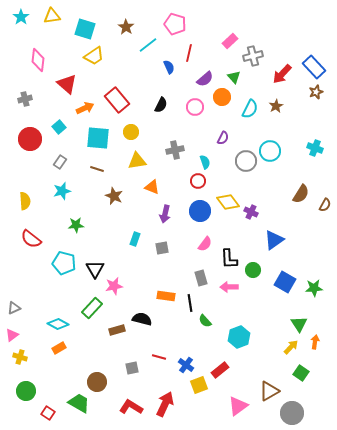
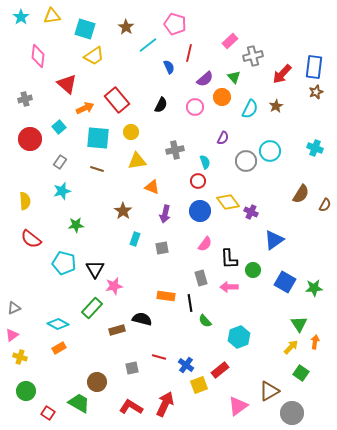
pink diamond at (38, 60): moved 4 px up
blue rectangle at (314, 67): rotated 50 degrees clockwise
brown star at (114, 196): moved 9 px right, 15 px down; rotated 12 degrees clockwise
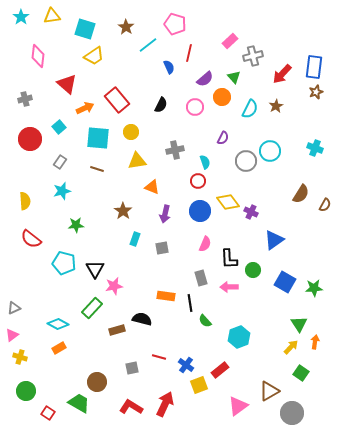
pink semicircle at (205, 244): rotated 14 degrees counterclockwise
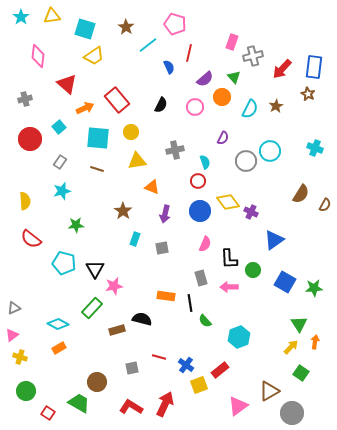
pink rectangle at (230, 41): moved 2 px right, 1 px down; rotated 28 degrees counterclockwise
red arrow at (282, 74): moved 5 px up
brown star at (316, 92): moved 8 px left, 2 px down; rotated 24 degrees counterclockwise
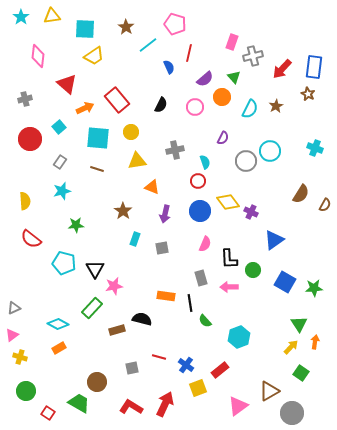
cyan square at (85, 29): rotated 15 degrees counterclockwise
yellow square at (199, 385): moved 1 px left, 3 px down
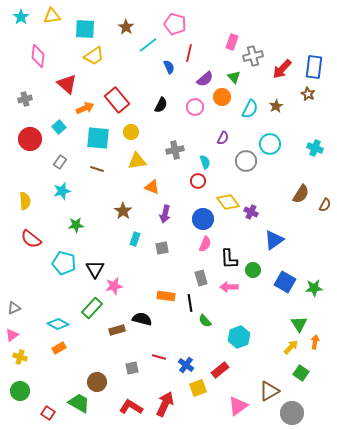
cyan circle at (270, 151): moved 7 px up
blue circle at (200, 211): moved 3 px right, 8 px down
green circle at (26, 391): moved 6 px left
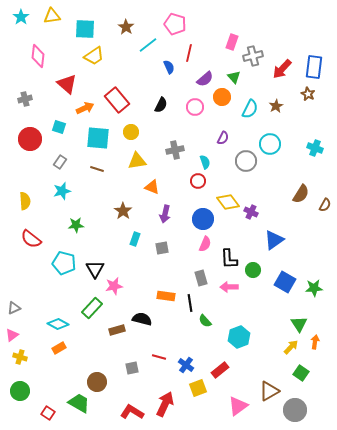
cyan square at (59, 127): rotated 32 degrees counterclockwise
red L-shape at (131, 407): moved 1 px right, 5 px down
gray circle at (292, 413): moved 3 px right, 3 px up
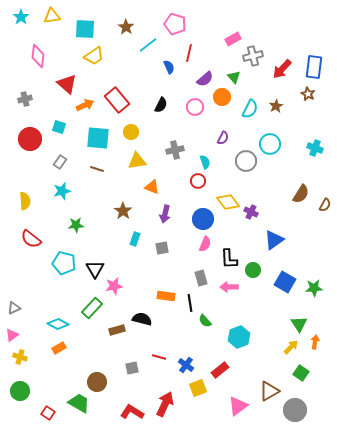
pink rectangle at (232, 42): moved 1 px right, 3 px up; rotated 42 degrees clockwise
orange arrow at (85, 108): moved 3 px up
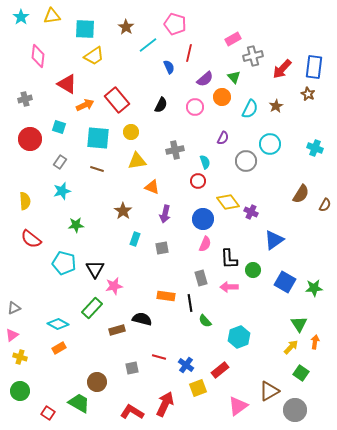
red triangle at (67, 84): rotated 10 degrees counterclockwise
